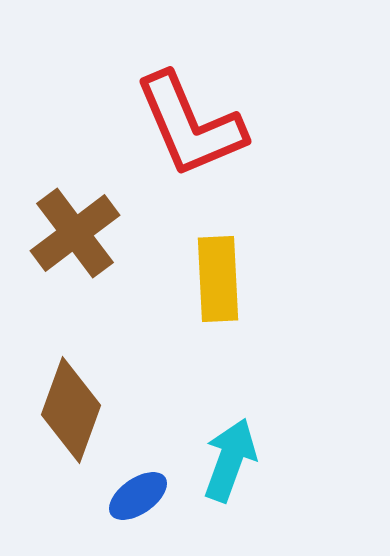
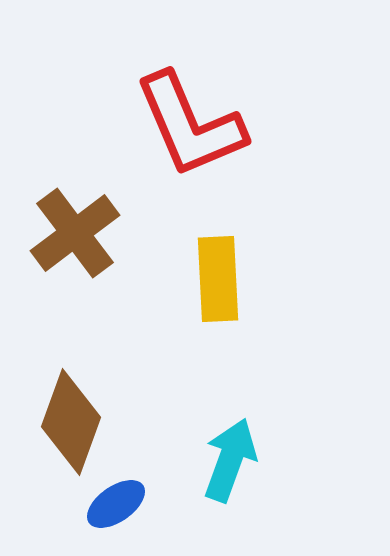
brown diamond: moved 12 px down
blue ellipse: moved 22 px left, 8 px down
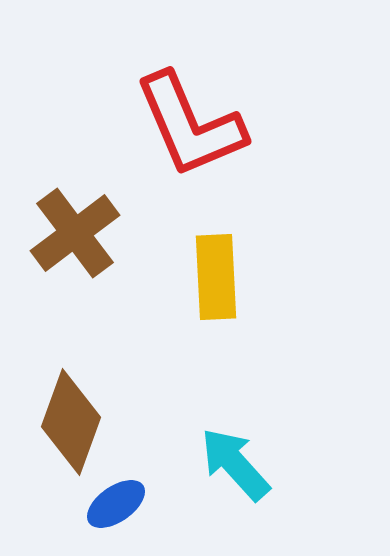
yellow rectangle: moved 2 px left, 2 px up
cyan arrow: moved 5 px right, 4 px down; rotated 62 degrees counterclockwise
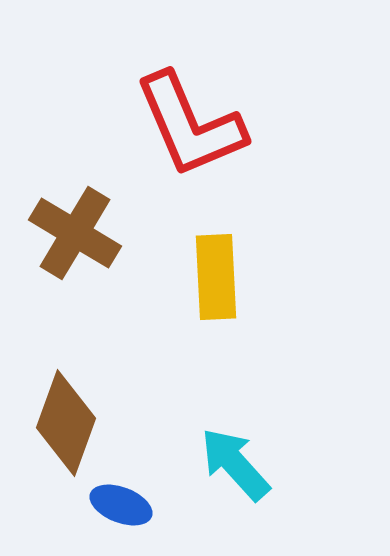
brown cross: rotated 22 degrees counterclockwise
brown diamond: moved 5 px left, 1 px down
blue ellipse: moved 5 px right, 1 px down; rotated 56 degrees clockwise
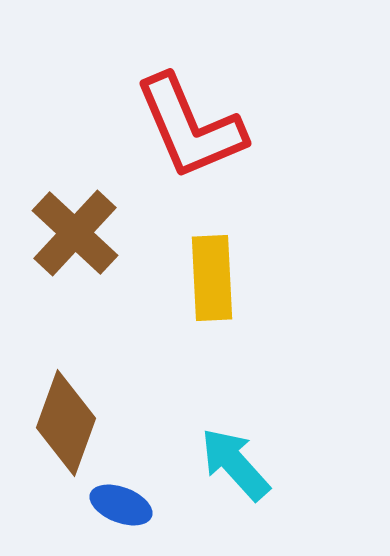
red L-shape: moved 2 px down
brown cross: rotated 12 degrees clockwise
yellow rectangle: moved 4 px left, 1 px down
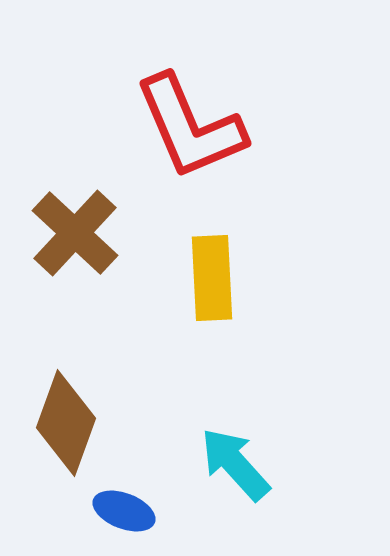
blue ellipse: moved 3 px right, 6 px down
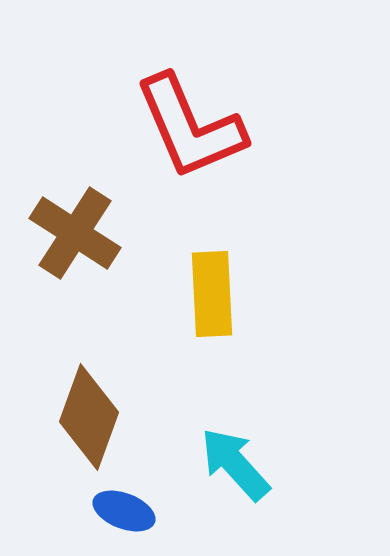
brown cross: rotated 10 degrees counterclockwise
yellow rectangle: moved 16 px down
brown diamond: moved 23 px right, 6 px up
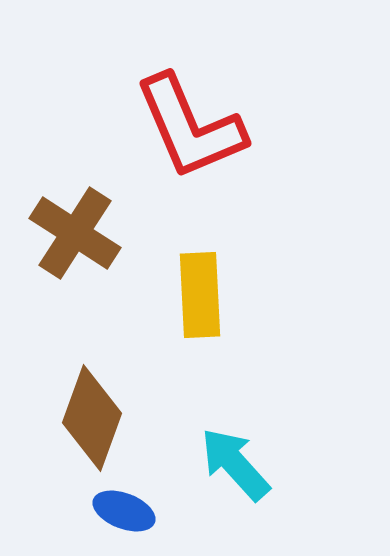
yellow rectangle: moved 12 px left, 1 px down
brown diamond: moved 3 px right, 1 px down
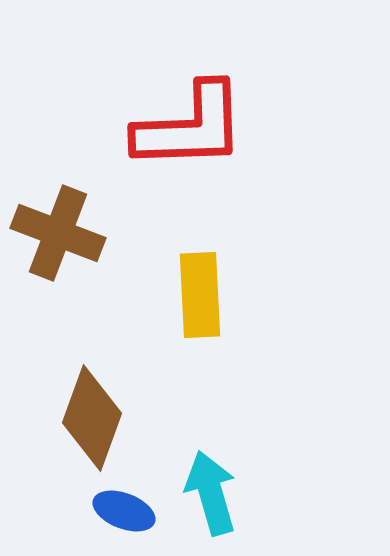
red L-shape: rotated 69 degrees counterclockwise
brown cross: moved 17 px left; rotated 12 degrees counterclockwise
cyan arrow: moved 24 px left, 29 px down; rotated 26 degrees clockwise
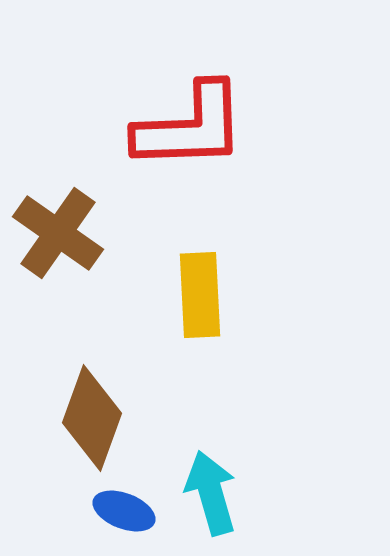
brown cross: rotated 14 degrees clockwise
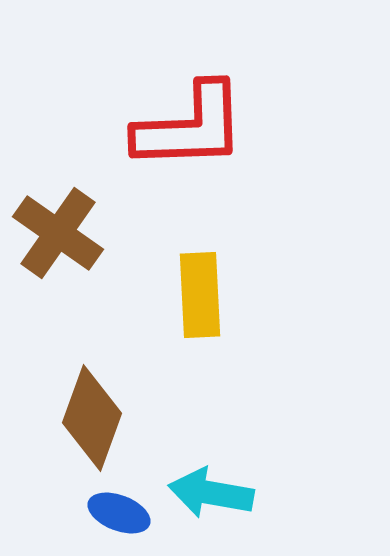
cyan arrow: rotated 64 degrees counterclockwise
blue ellipse: moved 5 px left, 2 px down
